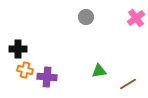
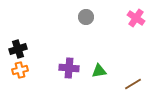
pink cross: rotated 18 degrees counterclockwise
black cross: rotated 18 degrees counterclockwise
orange cross: moved 5 px left; rotated 28 degrees counterclockwise
purple cross: moved 22 px right, 9 px up
brown line: moved 5 px right
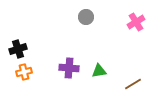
pink cross: moved 4 px down; rotated 24 degrees clockwise
orange cross: moved 4 px right, 2 px down
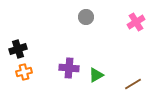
green triangle: moved 3 px left, 4 px down; rotated 21 degrees counterclockwise
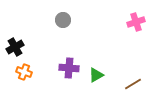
gray circle: moved 23 px left, 3 px down
pink cross: rotated 12 degrees clockwise
black cross: moved 3 px left, 2 px up; rotated 12 degrees counterclockwise
orange cross: rotated 35 degrees clockwise
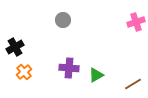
orange cross: rotated 28 degrees clockwise
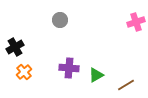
gray circle: moved 3 px left
brown line: moved 7 px left, 1 px down
